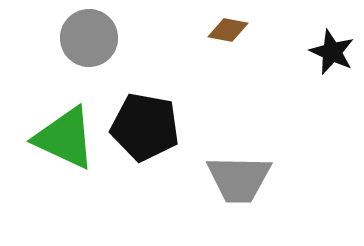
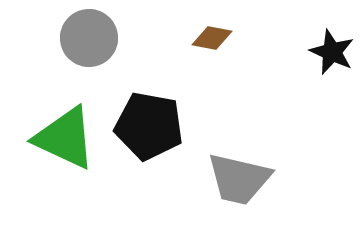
brown diamond: moved 16 px left, 8 px down
black pentagon: moved 4 px right, 1 px up
gray trapezoid: rotated 12 degrees clockwise
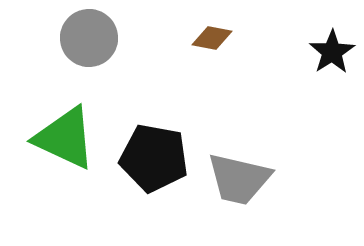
black star: rotated 15 degrees clockwise
black pentagon: moved 5 px right, 32 px down
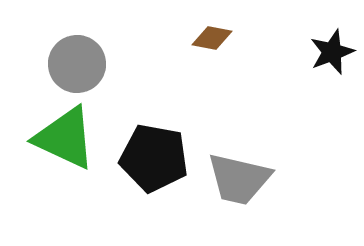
gray circle: moved 12 px left, 26 px down
black star: rotated 12 degrees clockwise
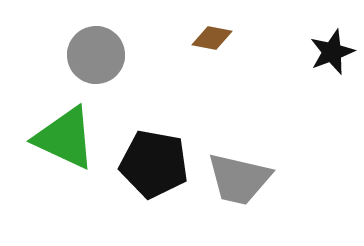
gray circle: moved 19 px right, 9 px up
black pentagon: moved 6 px down
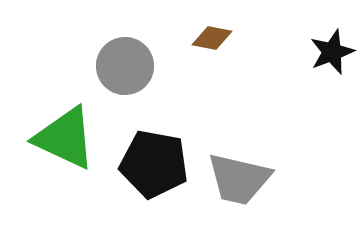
gray circle: moved 29 px right, 11 px down
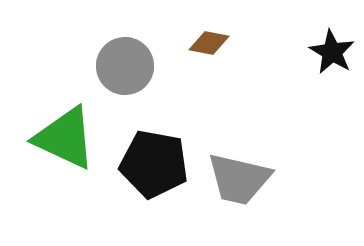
brown diamond: moved 3 px left, 5 px down
black star: rotated 21 degrees counterclockwise
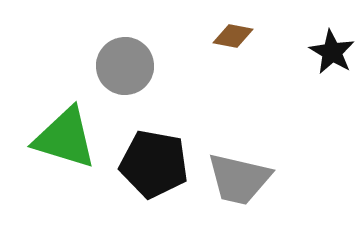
brown diamond: moved 24 px right, 7 px up
green triangle: rotated 8 degrees counterclockwise
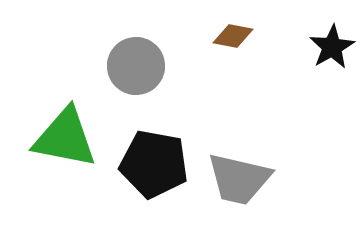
black star: moved 5 px up; rotated 12 degrees clockwise
gray circle: moved 11 px right
green triangle: rotated 6 degrees counterclockwise
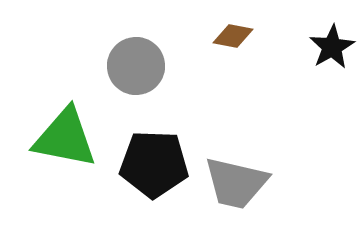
black pentagon: rotated 8 degrees counterclockwise
gray trapezoid: moved 3 px left, 4 px down
